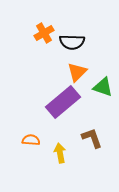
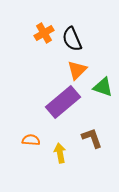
black semicircle: moved 3 px up; rotated 65 degrees clockwise
orange triangle: moved 2 px up
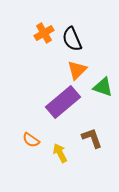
orange semicircle: rotated 150 degrees counterclockwise
yellow arrow: rotated 18 degrees counterclockwise
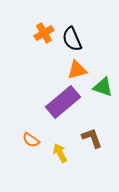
orange triangle: rotated 30 degrees clockwise
